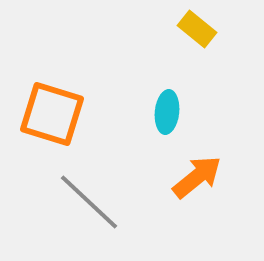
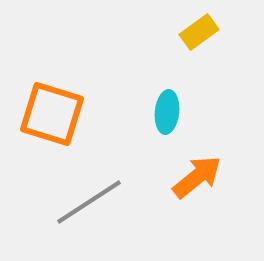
yellow rectangle: moved 2 px right, 3 px down; rotated 75 degrees counterclockwise
gray line: rotated 76 degrees counterclockwise
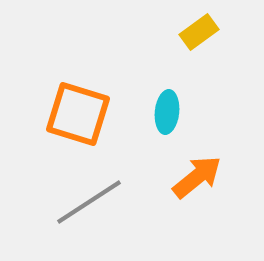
orange square: moved 26 px right
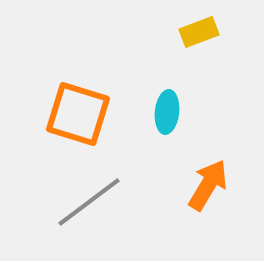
yellow rectangle: rotated 15 degrees clockwise
orange arrow: moved 11 px right, 8 px down; rotated 20 degrees counterclockwise
gray line: rotated 4 degrees counterclockwise
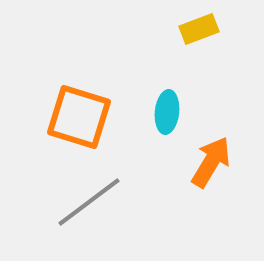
yellow rectangle: moved 3 px up
orange square: moved 1 px right, 3 px down
orange arrow: moved 3 px right, 23 px up
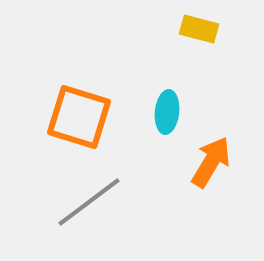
yellow rectangle: rotated 36 degrees clockwise
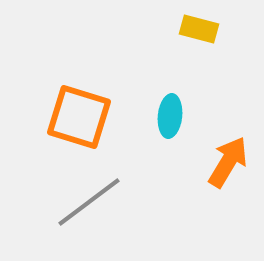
cyan ellipse: moved 3 px right, 4 px down
orange arrow: moved 17 px right
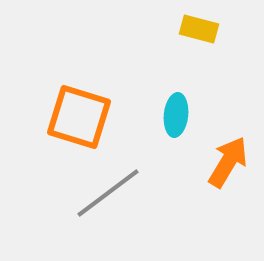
cyan ellipse: moved 6 px right, 1 px up
gray line: moved 19 px right, 9 px up
